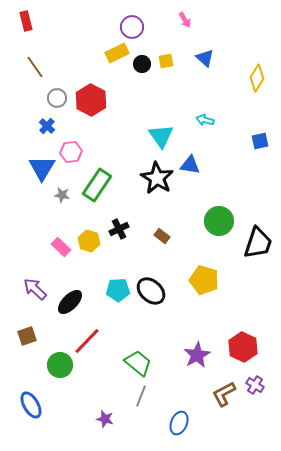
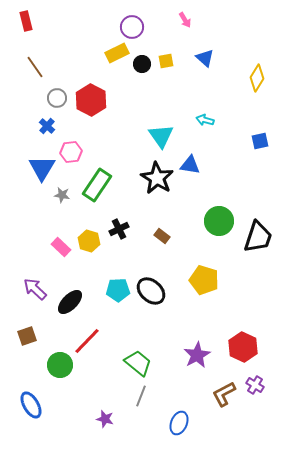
black trapezoid at (258, 243): moved 6 px up
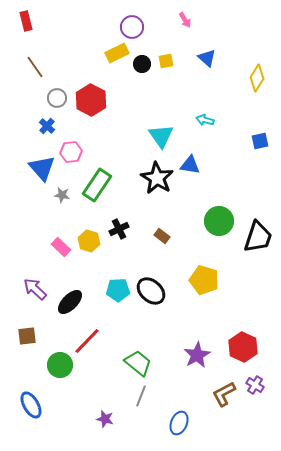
blue triangle at (205, 58): moved 2 px right
blue triangle at (42, 168): rotated 12 degrees counterclockwise
brown square at (27, 336): rotated 12 degrees clockwise
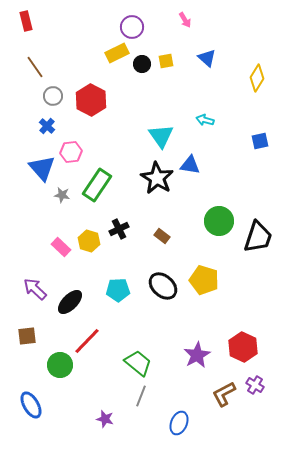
gray circle at (57, 98): moved 4 px left, 2 px up
black ellipse at (151, 291): moved 12 px right, 5 px up
